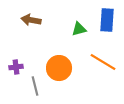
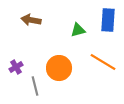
blue rectangle: moved 1 px right
green triangle: moved 1 px left, 1 px down
purple cross: rotated 24 degrees counterclockwise
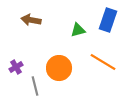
blue rectangle: rotated 15 degrees clockwise
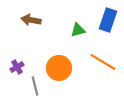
purple cross: moved 1 px right
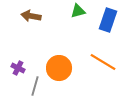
brown arrow: moved 4 px up
green triangle: moved 19 px up
purple cross: moved 1 px right, 1 px down; rotated 32 degrees counterclockwise
gray line: rotated 30 degrees clockwise
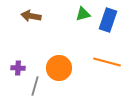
green triangle: moved 5 px right, 3 px down
orange line: moved 4 px right; rotated 16 degrees counterclockwise
purple cross: rotated 24 degrees counterclockwise
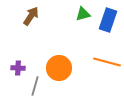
brown arrow: rotated 114 degrees clockwise
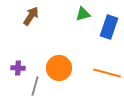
blue rectangle: moved 1 px right, 7 px down
orange line: moved 11 px down
